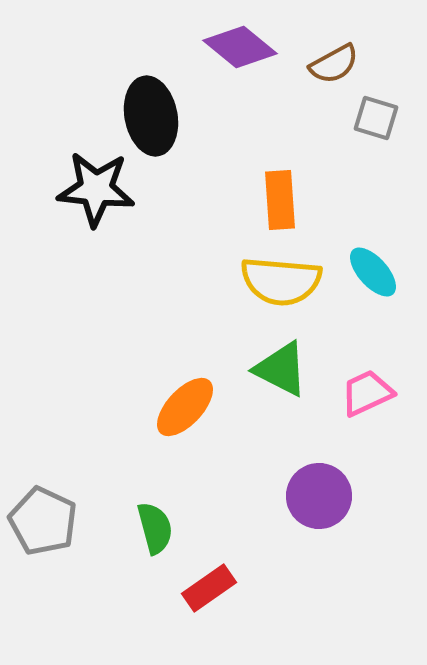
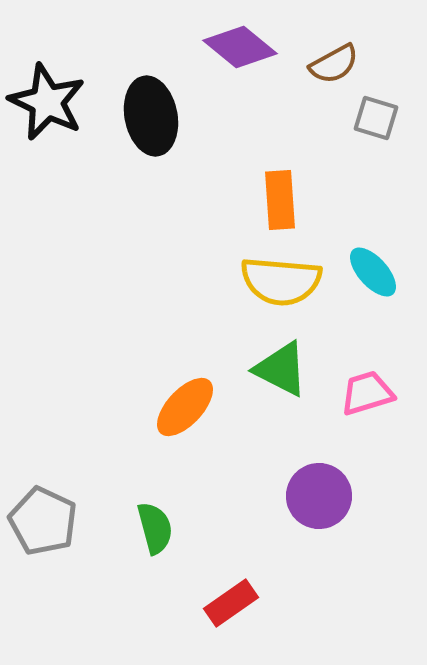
black star: moved 49 px left, 87 px up; rotated 20 degrees clockwise
pink trapezoid: rotated 8 degrees clockwise
red rectangle: moved 22 px right, 15 px down
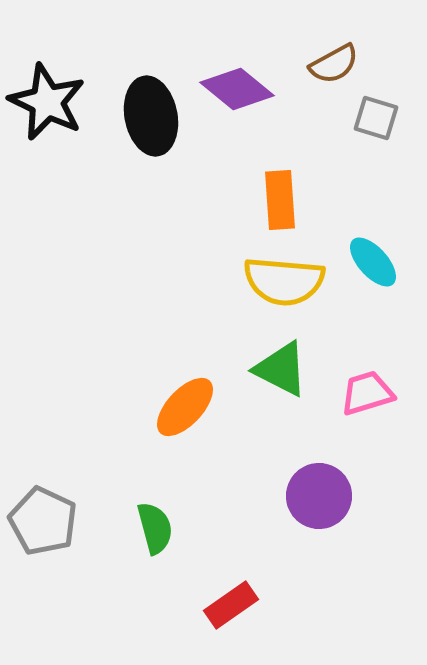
purple diamond: moved 3 px left, 42 px down
cyan ellipse: moved 10 px up
yellow semicircle: moved 3 px right
red rectangle: moved 2 px down
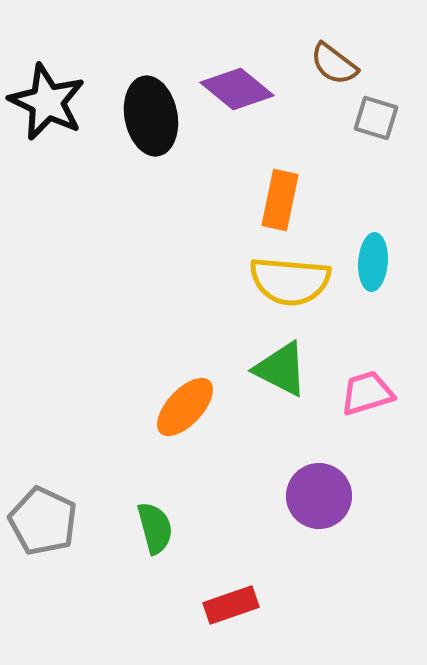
brown semicircle: rotated 66 degrees clockwise
orange rectangle: rotated 16 degrees clockwise
cyan ellipse: rotated 46 degrees clockwise
yellow semicircle: moved 6 px right
red rectangle: rotated 16 degrees clockwise
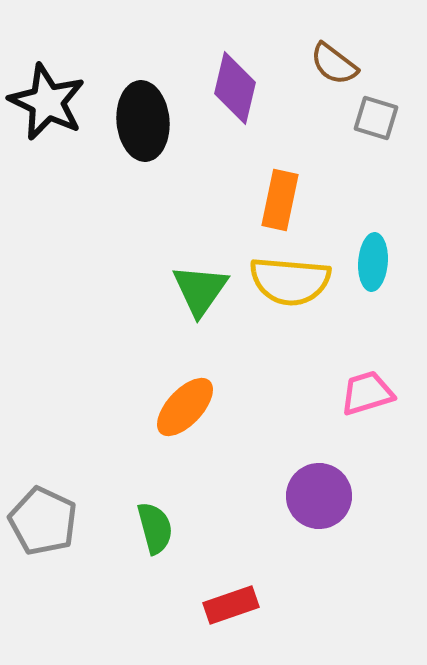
purple diamond: moved 2 px left, 1 px up; rotated 64 degrees clockwise
black ellipse: moved 8 px left, 5 px down; rotated 6 degrees clockwise
green triangle: moved 81 px left, 79 px up; rotated 38 degrees clockwise
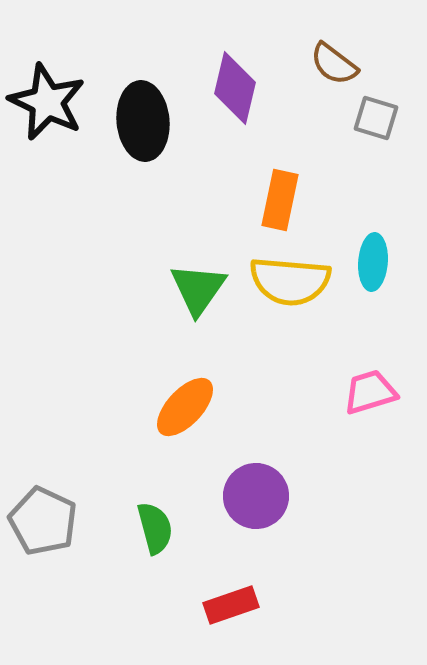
green triangle: moved 2 px left, 1 px up
pink trapezoid: moved 3 px right, 1 px up
purple circle: moved 63 px left
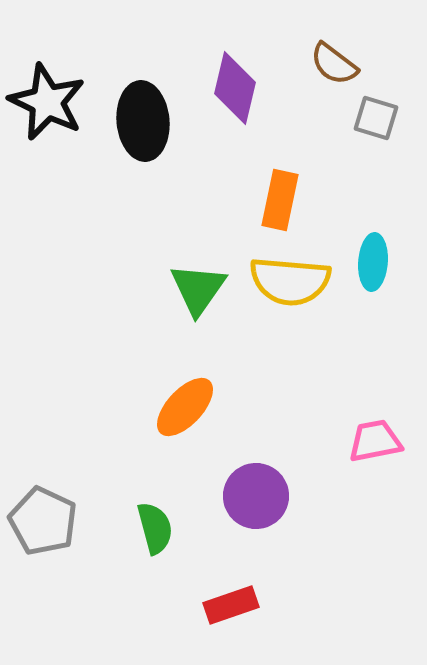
pink trapezoid: moved 5 px right, 49 px down; rotated 6 degrees clockwise
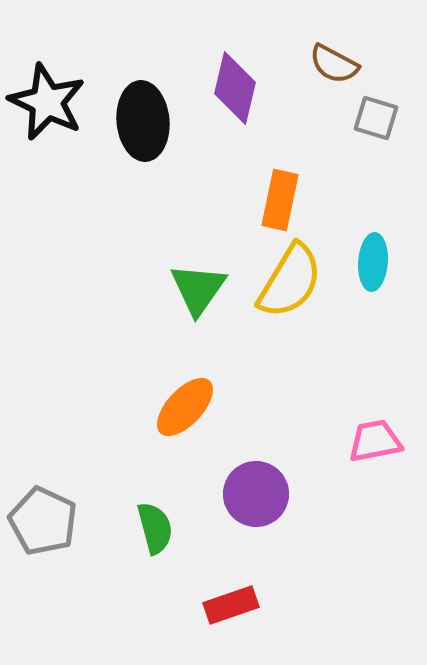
brown semicircle: rotated 9 degrees counterclockwise
yellow semicircle: rotated 64 degrees counterclockwise
purple circle: moved 2 px up
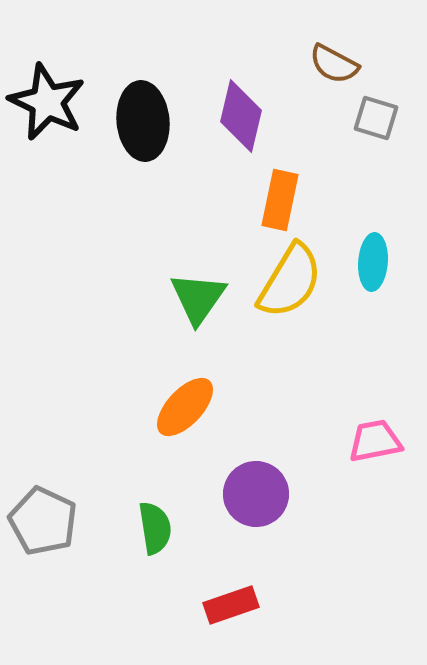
purple diamond: moved 6 px right, 28 px down
green triangle: moved 9 px down
green semicircle: rotated 6 degrees clockwise
